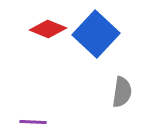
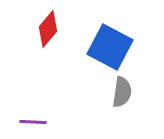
red diamond: rotated 72 degrees counterclockwise
blue square: moved 14 px right, 13 px down; rotated 15 degrees counterclockwise
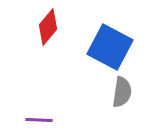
red diamond: moved 2 px up
purple line: moved 6 px right, 2 px up
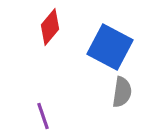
red diamond: moved 2 px right
purple line: moved 4 px right, 4 px up; rotated 68 degrees clockwise
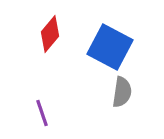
red diamond: moved 7 px down
purple line: moved 1 px left, 3 px up
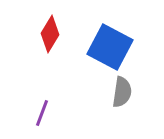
red diamond: rotated 9 degrees counterclockwise
purple line: rotated 40 degrees clockwise
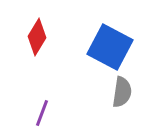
red diamond: moved 13 px left, 3 px down
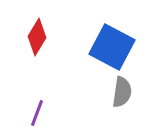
blue square: moved 2 px right
purple line: moved 5 px left
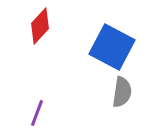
red diamond: moved 3 px right, 11 px up; rotated 12 degrees clockwise
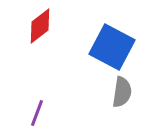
red diamond: rotated 9 degrees clockwise
